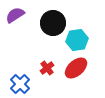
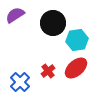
red cross: moved 1 px right, 3 px down
blue cross: moved 2 px up
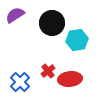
black circle: moved 1 px left
red ellipse: moved 6 px left, 11 px down; rotated 35 degrees clockwise
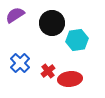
blue cross: moved 19 px up
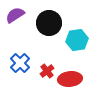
black circle: moved 3 px left
red cross: moved 1 px left
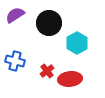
cyan hexagon: moved 3 px down; rotated 20 degrees counterclockwise
blue cross: moved 5 px left, 2 px up; rotated 30 degrees counterclockwise
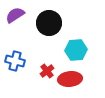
cyan hexagon: moved 1 px left, 7 px down; rotated 25 degrees clockwise
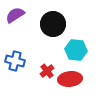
black circle: moved 4 px right, 1 px down
cyan hexagon: rotated 10 degrees clockwise
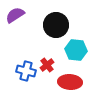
black circle: moved 3 px right, 1 px down
blue cross: moved 11 px right, 10 px down
red cross: moved 6 px up
red ellipse: moved 3 px down; rotated 10 degrees clockwise
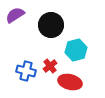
black circle: moved 5 px left
cyan hexagon: rotated 20 degrees counterclockwise
red cross: moved 3 px right, 1 px down
red ellipse: rotated 10 degrees clockwise
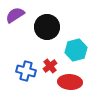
black circle: moved 4 px left, 2 px down
red ellipse: rotated 10 degrees counterclockwise
